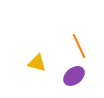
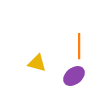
orange line: rotated 25 degrees clockwise
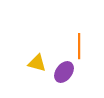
purple ellipse: moved 10 px left, 4 px up; rotated 15 degrees counterclockwise
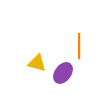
purple ellipse: moved 1 px left, 1 px down
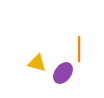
orange line: moved 3 px down
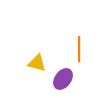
purple ellipse: moved 6 px down
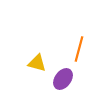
orange line: rotated 15 degrees clockwise
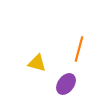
purple ellipse: moved 3 px right, 5 px down
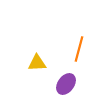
yellow triangle: rotated 18 degrees counterclockwise
